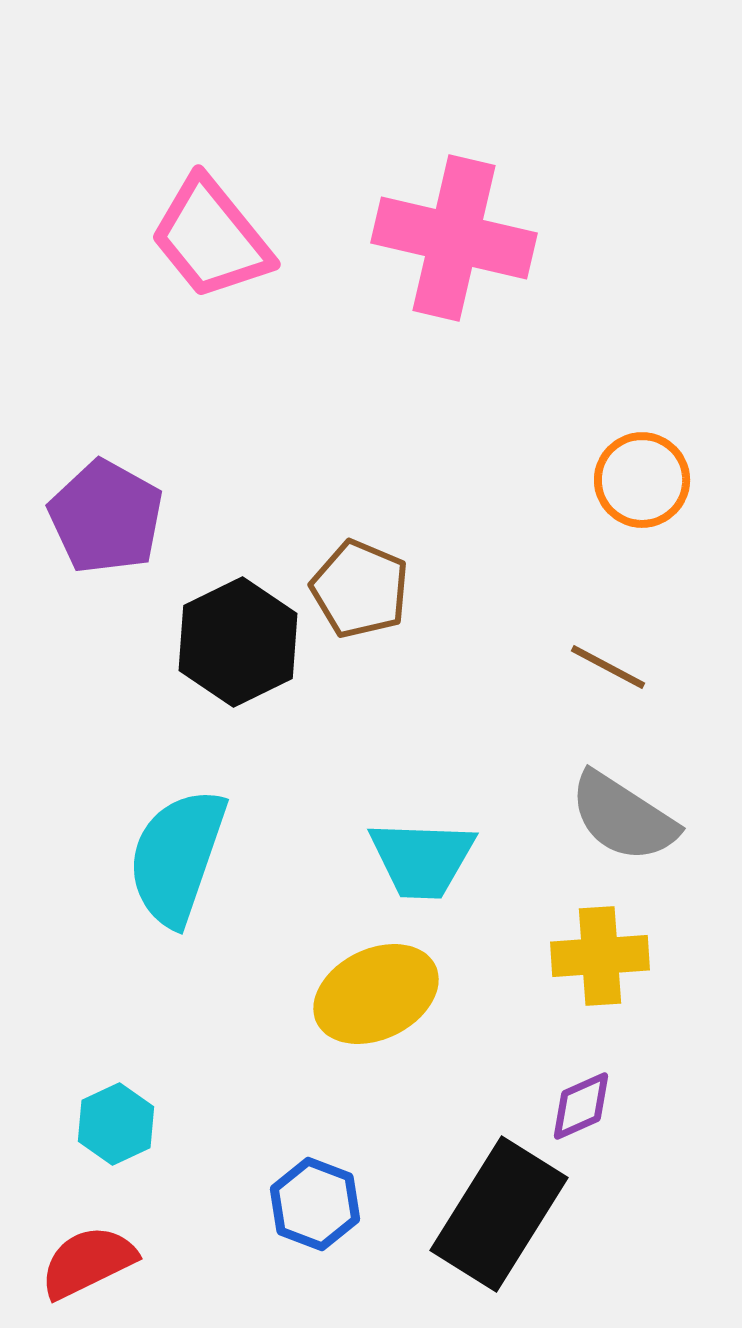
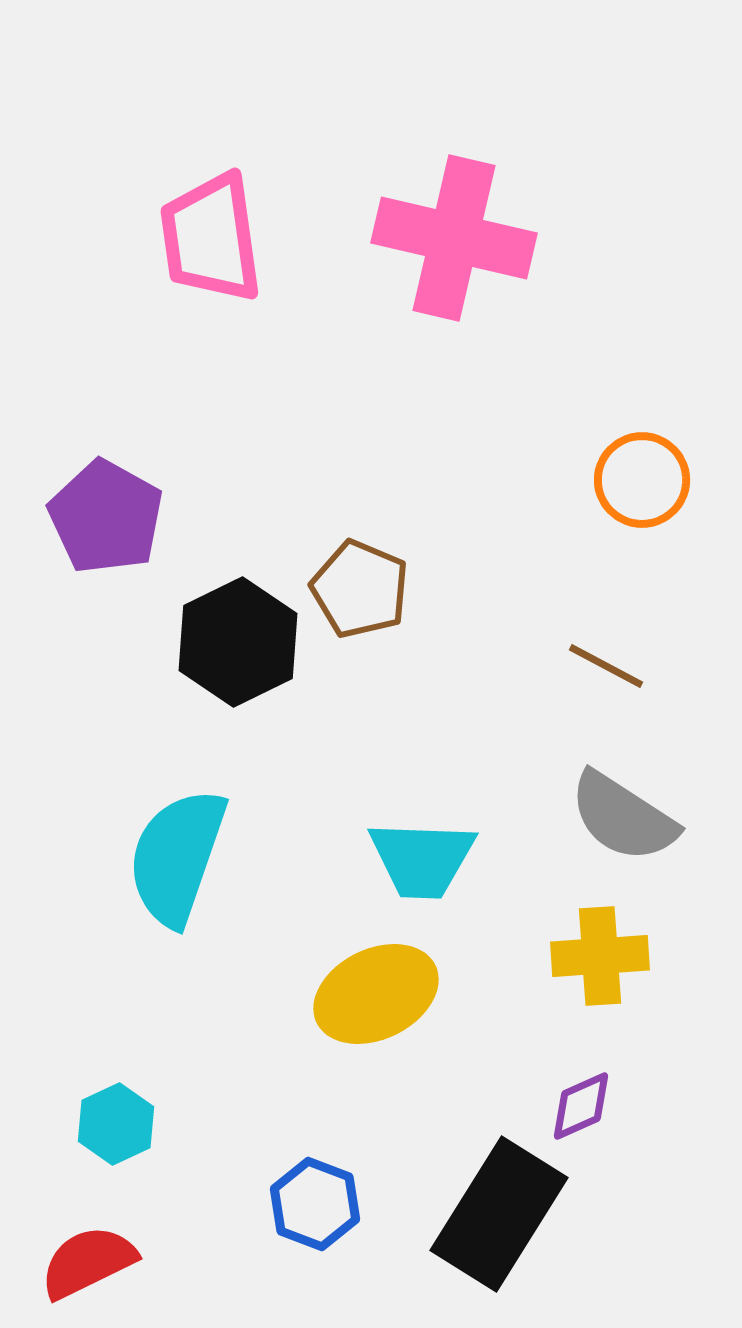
pink trapezoid: rotated 31 degrees clockwise
brown line: moved 2 px left, 1 px up
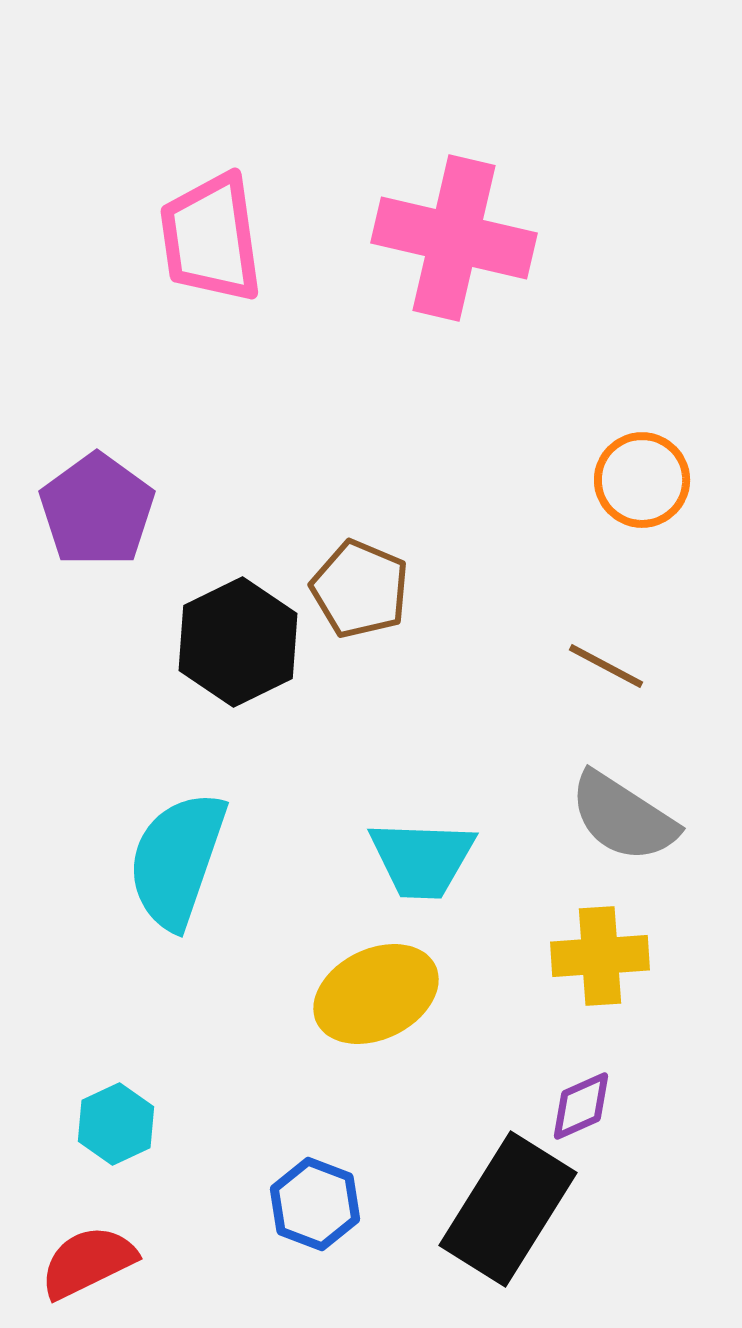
purple pentagon: moved 9 px left, 7 px up; rotated 7 degrees clockwise
cyan semicircle: moved 3 px down
black rectangle: moved 9 px right, 5 px up
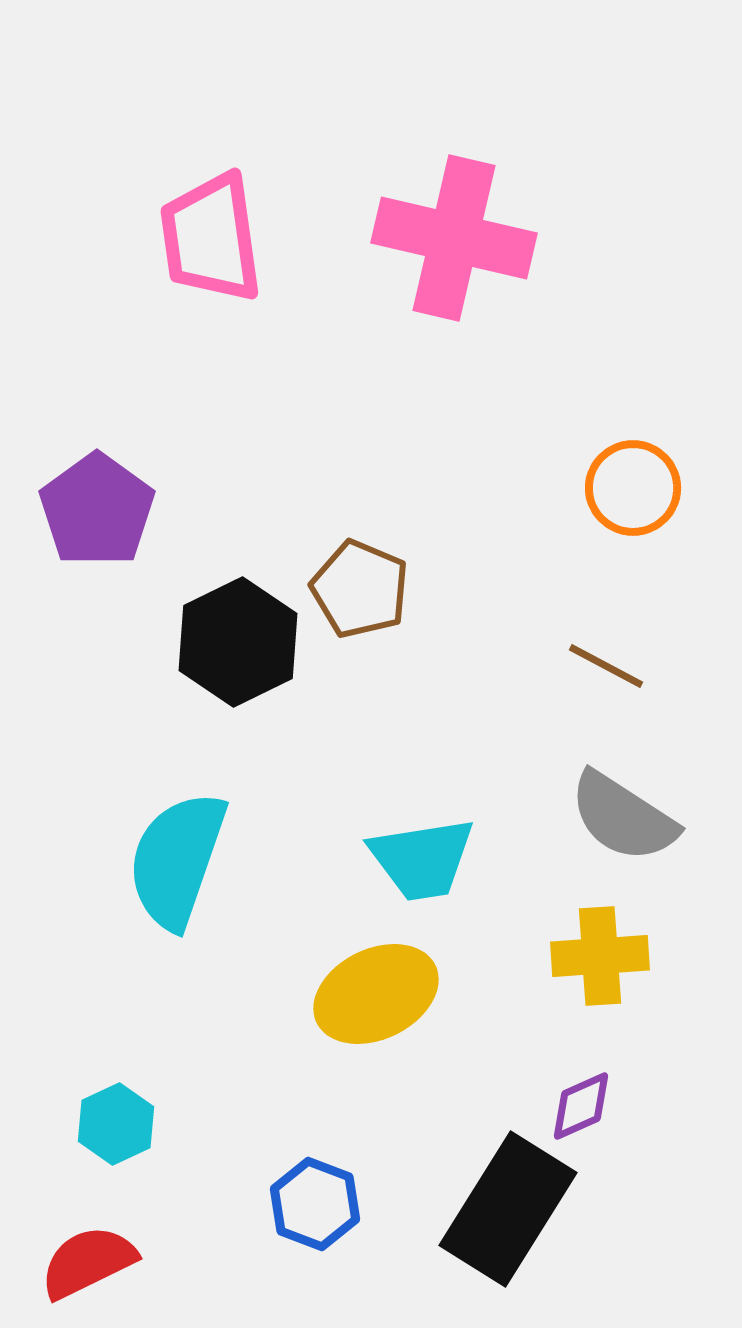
orange circle: moved 9 px left, 8 px down
cyan trapezoid: rotated 11 degrees counterclockwise
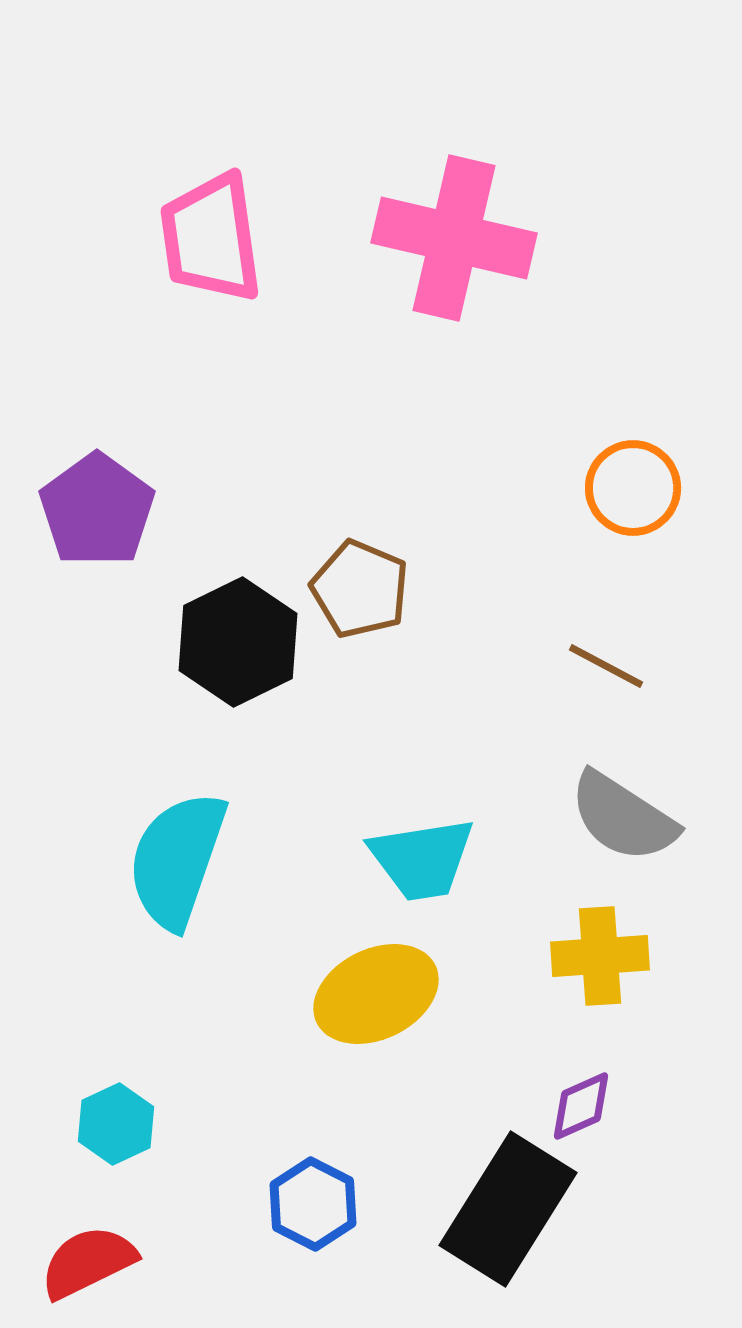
blue hexagon: moved 2 px left; rotated 6 degrees clockwise
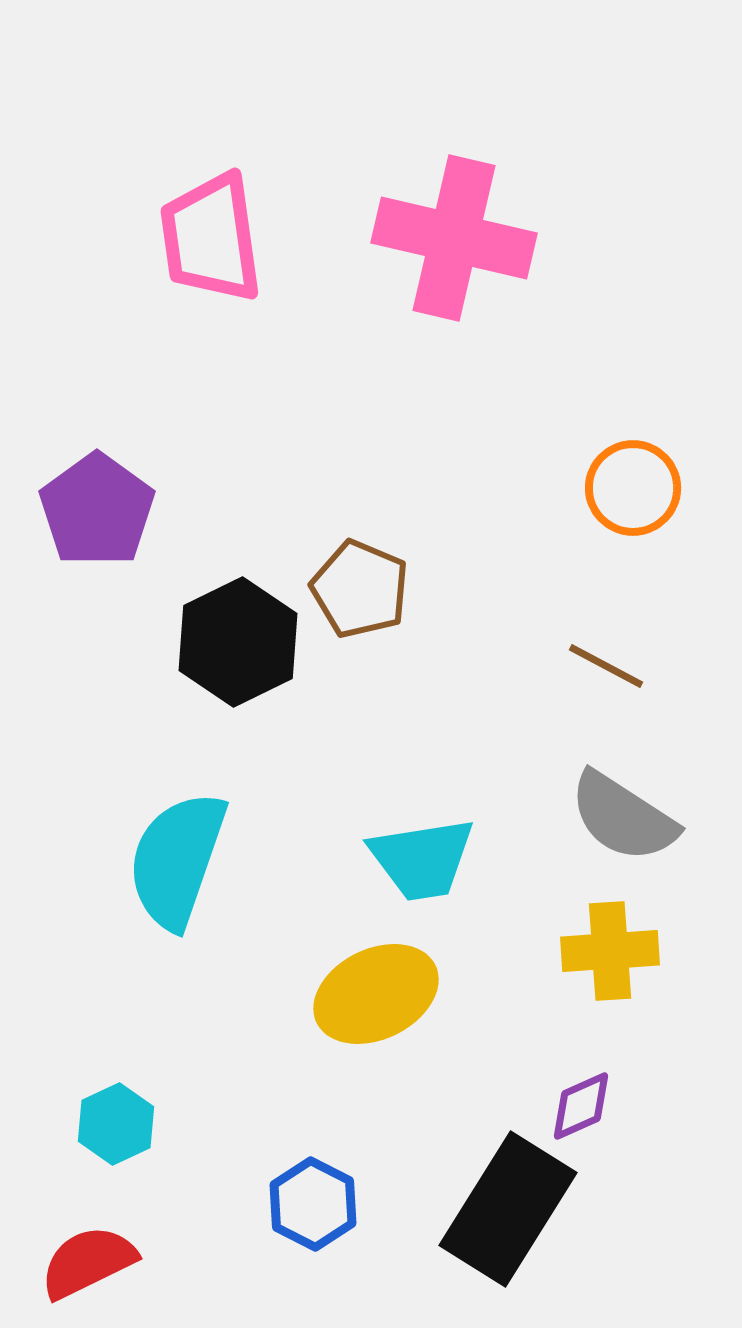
yellow cross: moved 10 px right, 5 px up
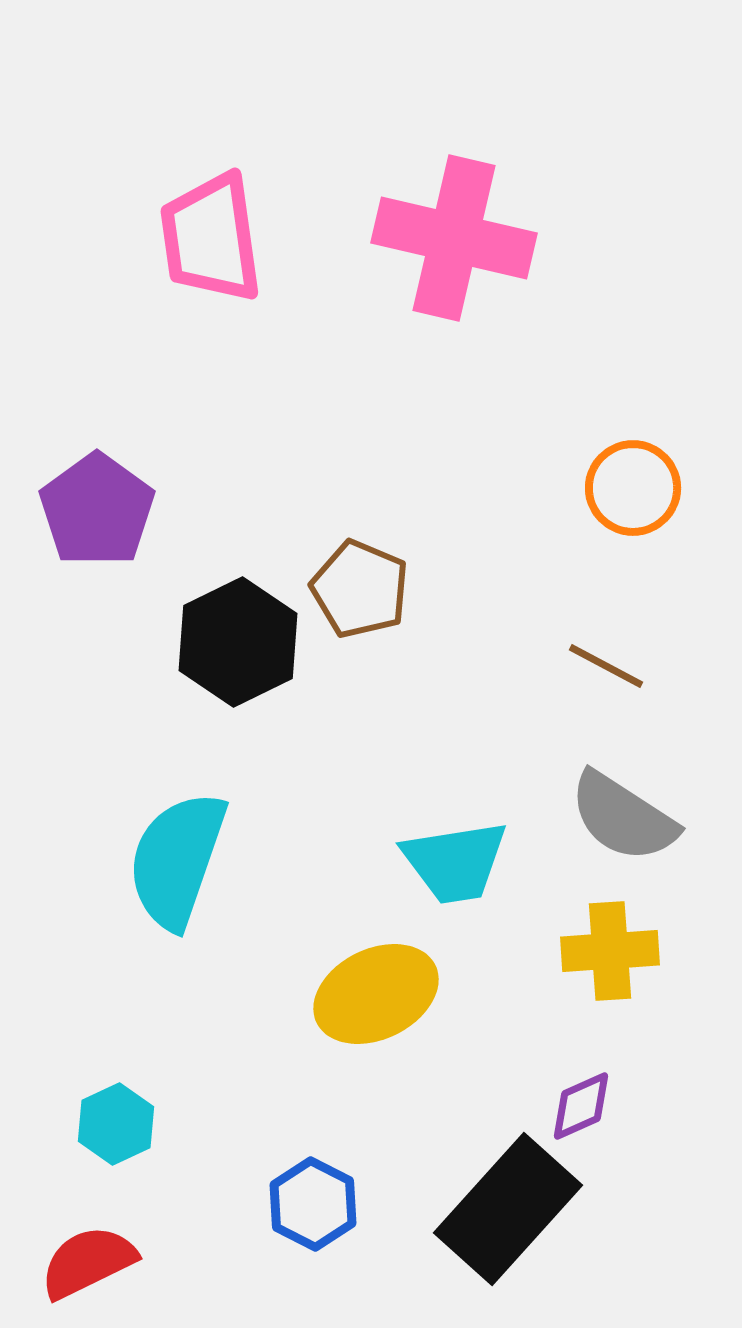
cyan trapezoid: moved 33 px right, 3 px down
black rectangle: rotated 10 degrees clockwise
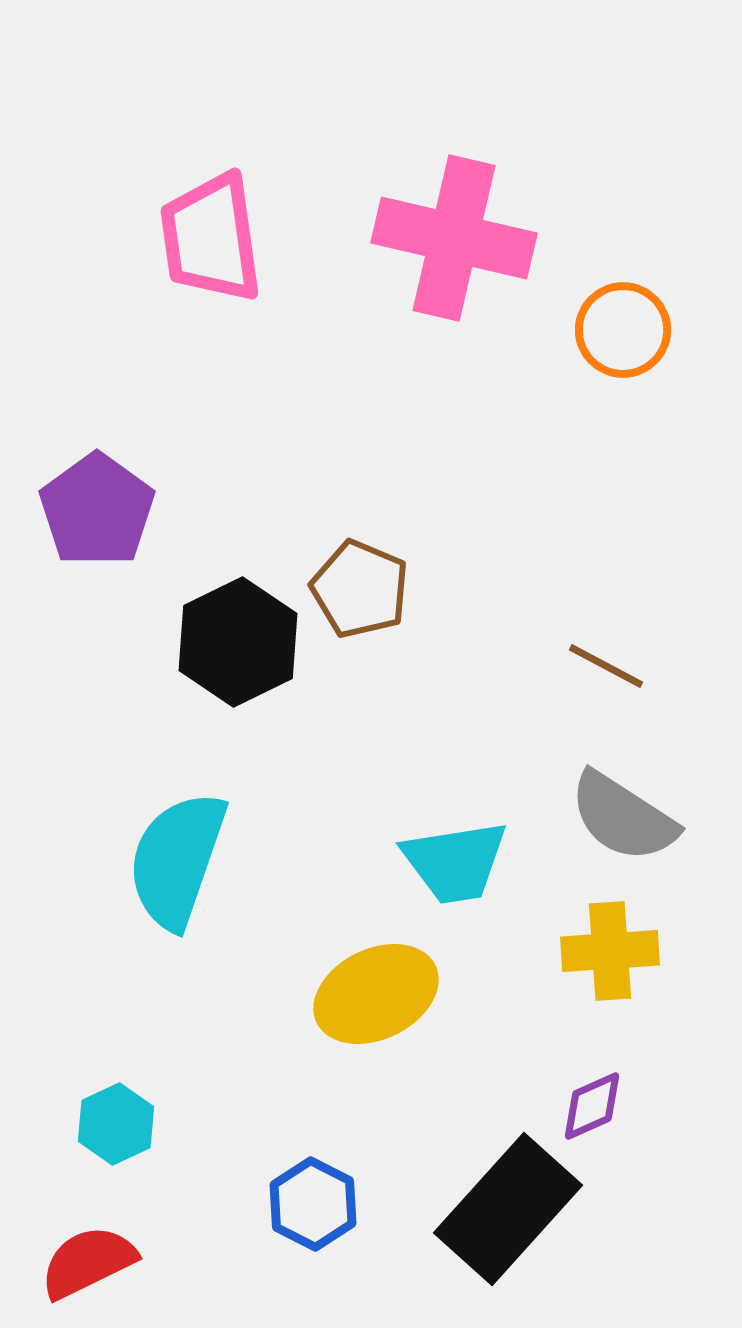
orange circle: moved 10 px left, 158 px up
purple diamond: moved 11 px right
